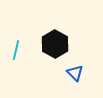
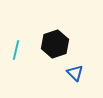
black hexagon: rotated 12 degrees clockwise
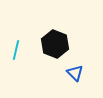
black hexagon: rotated 20 degrees counterclockwise
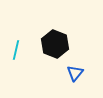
blue triangle: rotated 24 degrees clockwise
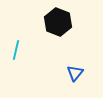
black hexagon: moved 3 px right, 22 px up
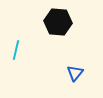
black hexagon: rotated 16 degrees counterclockwise
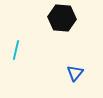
black hexagon: moved 4 px right, 4 px up
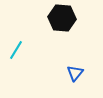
cyan line: rotated 18 degrees clockwise
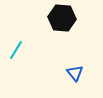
blue triangle: rotated 18 degrees counterclockwise
